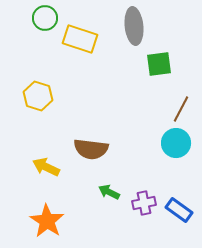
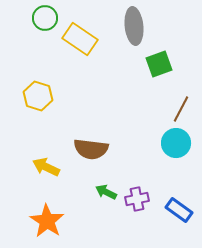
yellow rectangle: rotated 16 degrees clockwise
green square: rotated 12 degrees counterclockwise
green arrow: moved 3 px left
purple cross: moved 7 px left, 4 px up
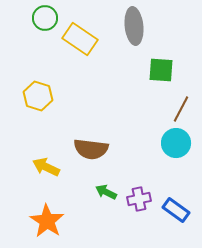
green square: moved 2 px right, 6 px down; rotated 24 degrees clockwise
purple cross: moved 2 px right
blue rectangle: moved 3 px left
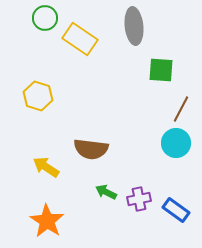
yellow arrow: rotated 8 degrees clockwise
